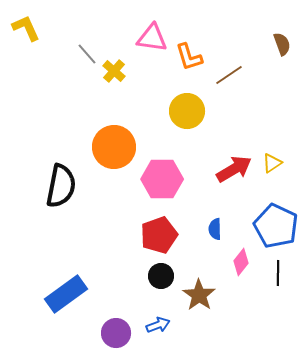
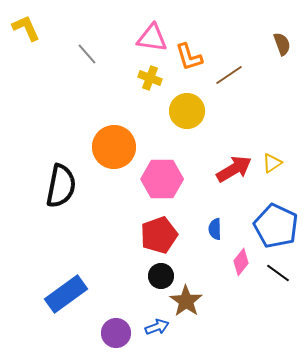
yellow cross: moved 36 px right, 7 px down; rotated 20 degrees counterclockwise
black line: rotated 55 degrees counterclockwise
brown star: moved 13 px left, 6 px down
blue arrow: moved 1 px left, 2 px down
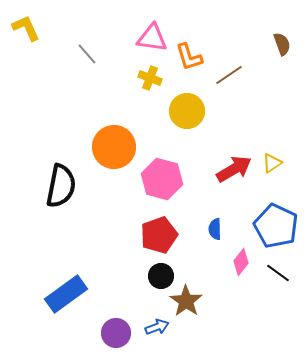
pink hexagon: rotated 15 degrees clockwise
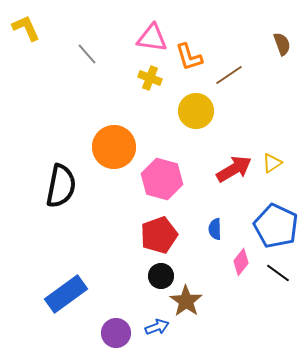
yellow circle: moved 9 px right
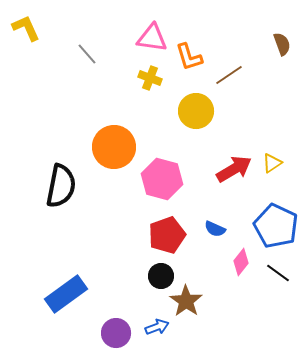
blue semicircle: rotated 65 degrees counterclockwise
red pentagon: moved 8 px right
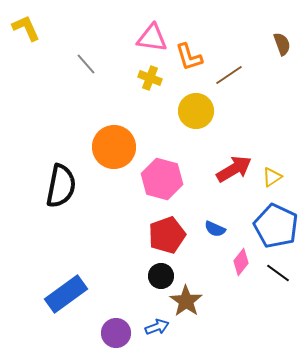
gray line: moved 1 px left, 10 px down
yellow triangle: moved 14 px down
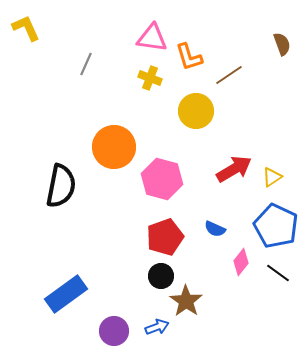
gray line: rotated 65 degrees clockwise
red pentagon: moved 2 px left, 2 px down
purple circle: moved 2 px left, 2 px up
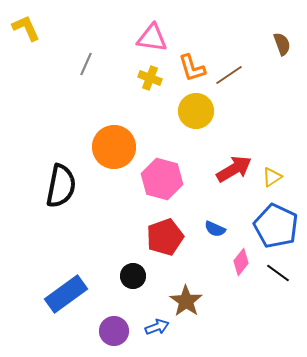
orange L-shape: moved 3 px right, 11 px down
black circle: moved 28 px left
